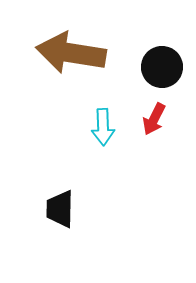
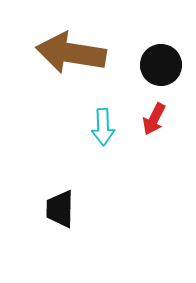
black circle: moved 1 px left, 2 px up
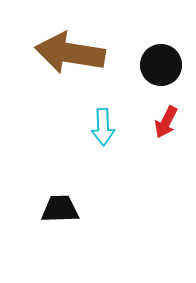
brown arrow: moved 1 px left
red arrow: moved 12 px right, 3 px down
black trapezoid: rotated 87 degrees clockwise
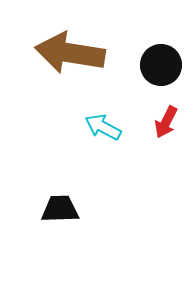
cyan arrow: rotated 120 degrees clockwise
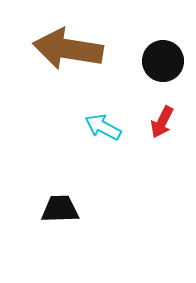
brown arrow: moved 2 px left, 4 px up
black circle: moved 2 px right, 4 px up
red arrow: moved 4 px left
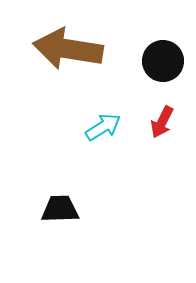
cyan arrow: rotated 120 degrees clockwise
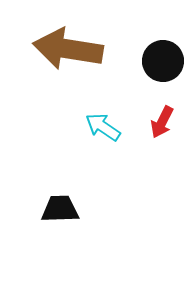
cyan arrow: rotated 114 degrees counterclockwise
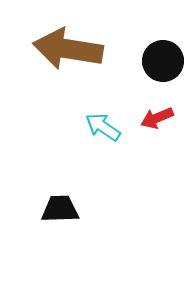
red arrow: moved 5 px left, 4 px up; rotated 40 degrees clockwise
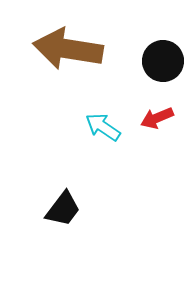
black trapezoid: moved 3 px right; rotated 129 degrees clockwise
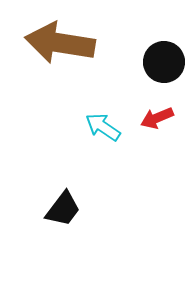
brown arrow: moved 8 px left, 6 px up
black circle: moved 1 px right, 1 px down
